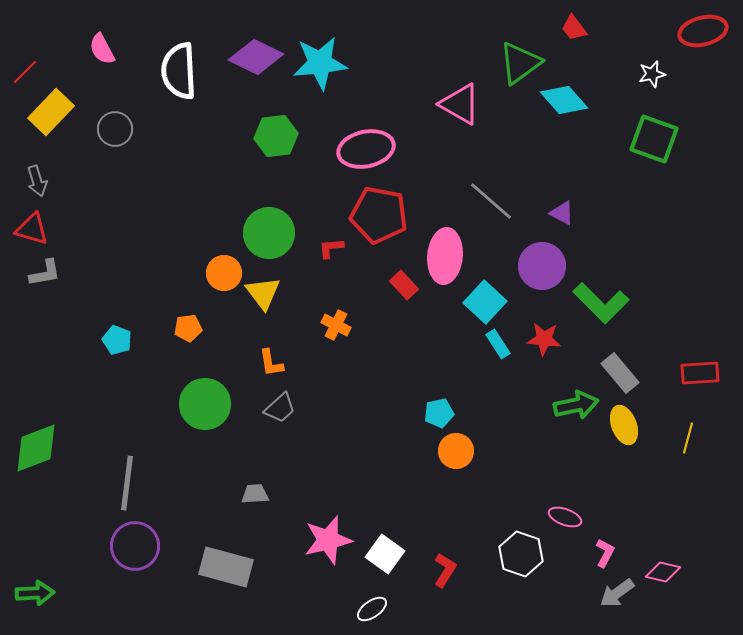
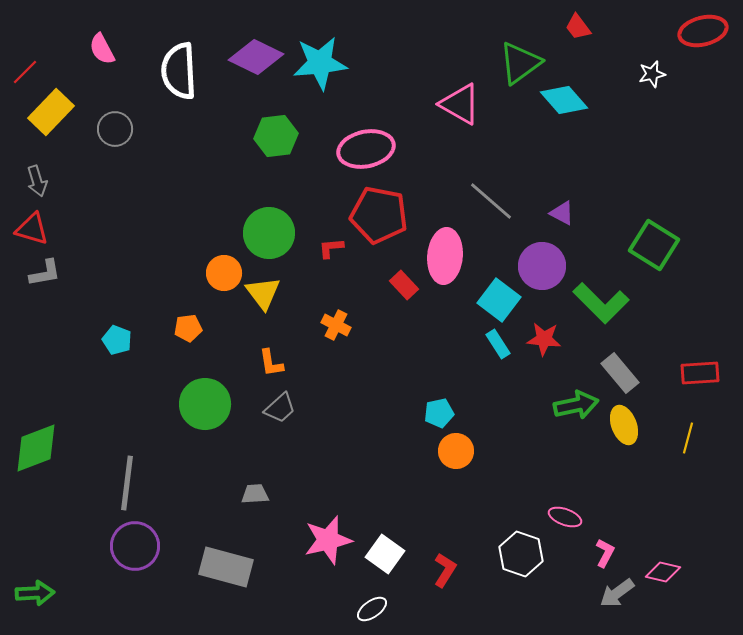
red trapezoid at (574, 28): moved 4 px right, 1 px up
green square at (654, 139): moved 106 px down; rotated 12 degrees clockwise
cyan square at (485, 302): moved 14 px right, 2 px up; rotated 6 degrees counterclockwise
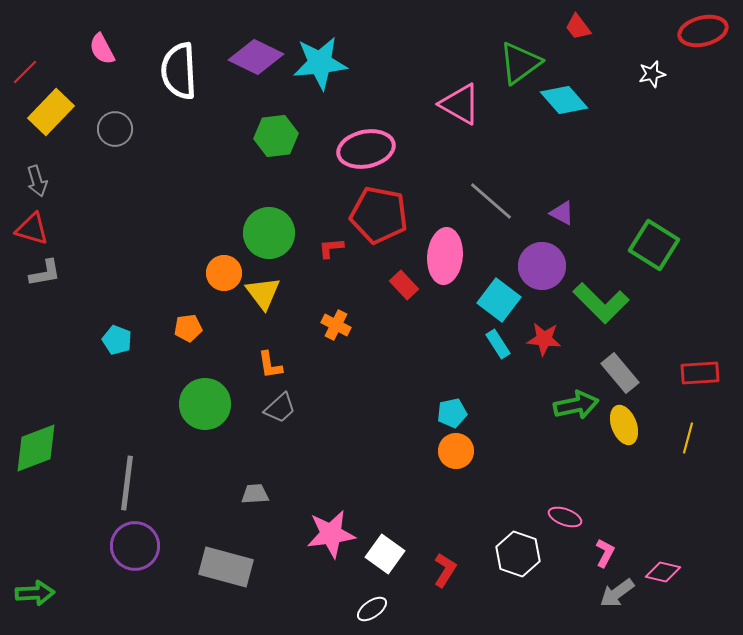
orange L-shape at (271, 363): moved 1 px left, 2 px down
cyan pentagon at (439, 413): moved 13 px right
pink star at (328, 540): moved 3 px right, 6 px up; rotated 6 degrees clockwise
white hexagon at (521, 554): moved 3 px left
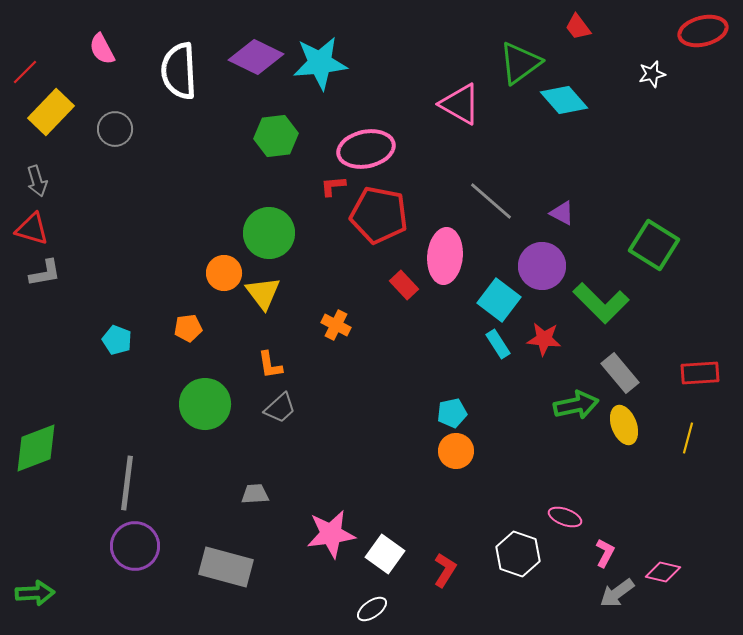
red L-shape at (331, 248): moved 2 px right, 62 px up
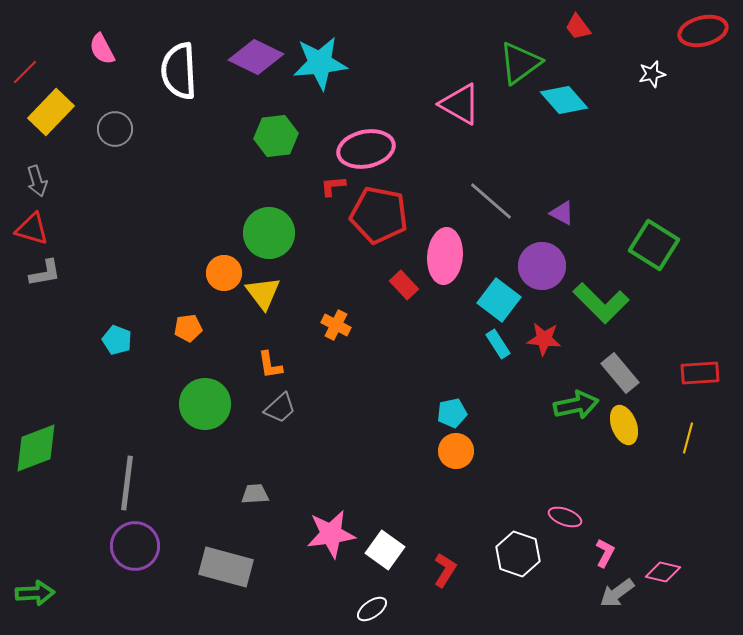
white square at (385, 554): moved 4 px up
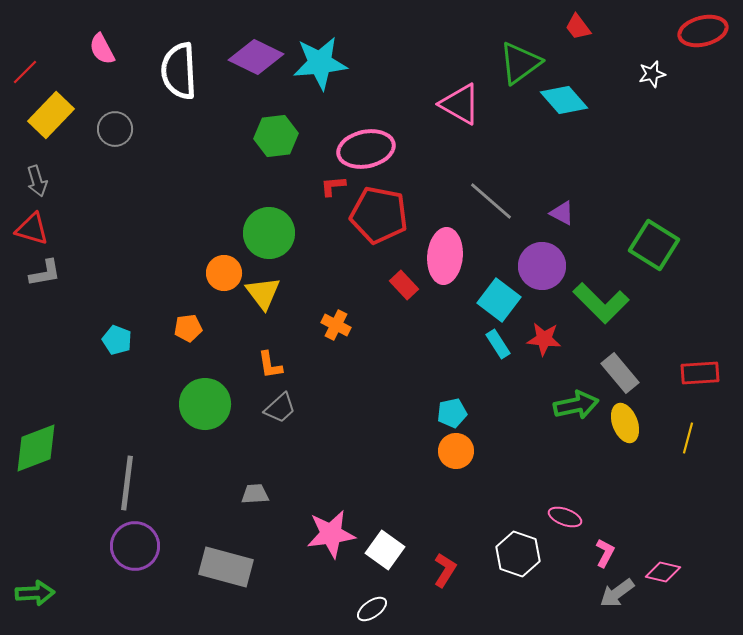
yellow rectangle at (51, 112): moved 3 px down
yellow ellipse at (624, 425): moved 1 px right, 2 px up
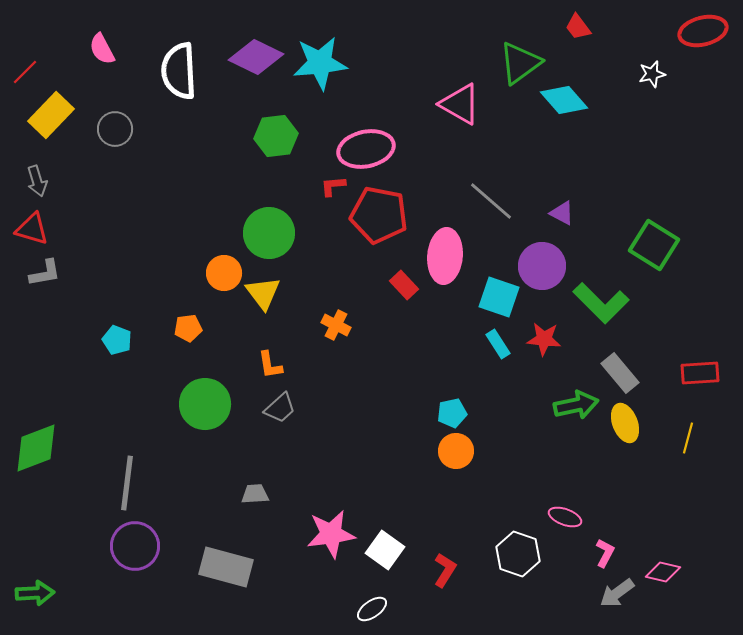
cyan square at (499, 300): moved 3 px up; rotated 18 degrees counterclockwise
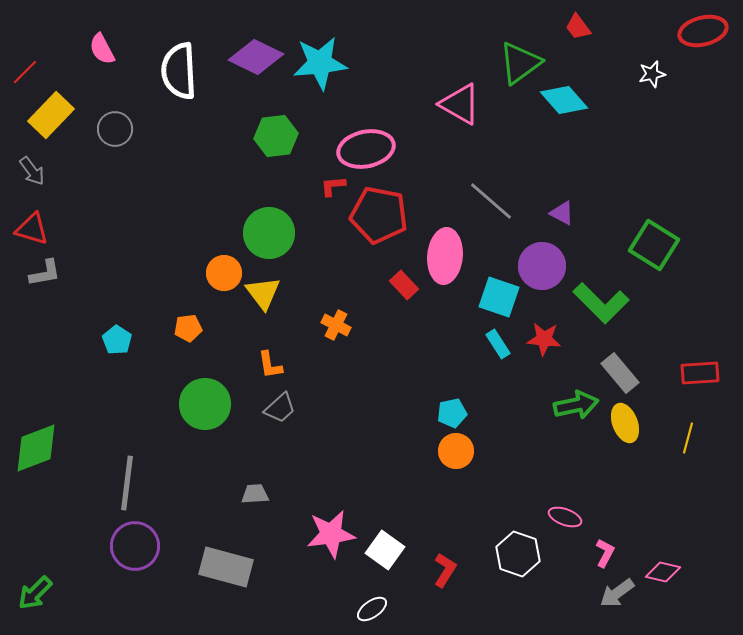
gray arrow at (37, 181): moved 5 px left, 10 px up; rotated 20 degrees counterclockwise
cyan pentagon at (117, 340): rotated 12 degrees clockwise
green arrow at (35, 593): rotated 138 degrees clockwise
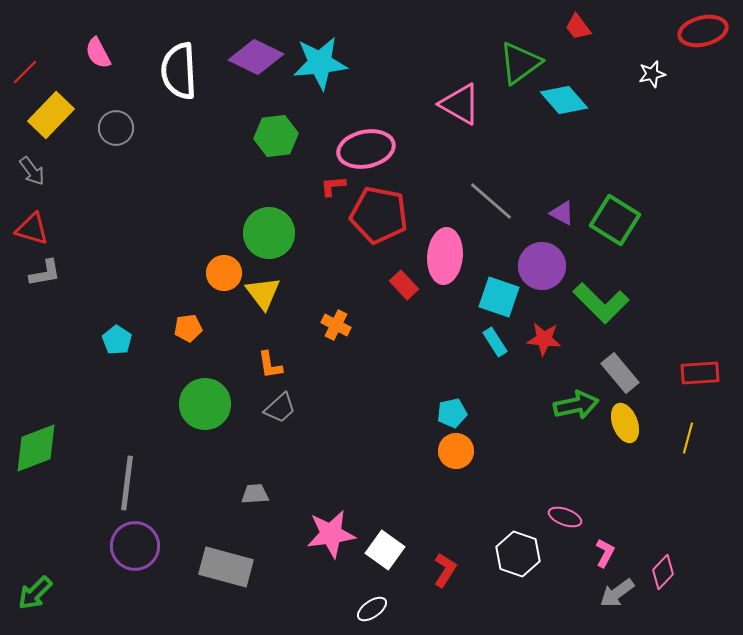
pink semicircle at (102, 49): moved 4 px left, 4 px down
gray circle at (115, 129): moved 1 px right, 1 px up
green square at (654, 245): moved 39 px left, 25 px up
cyan rectangle at (498, 344): moved 3 px left, 2 px up
pink diamond at (663, 572): rotated 60 degrees counterclockwise
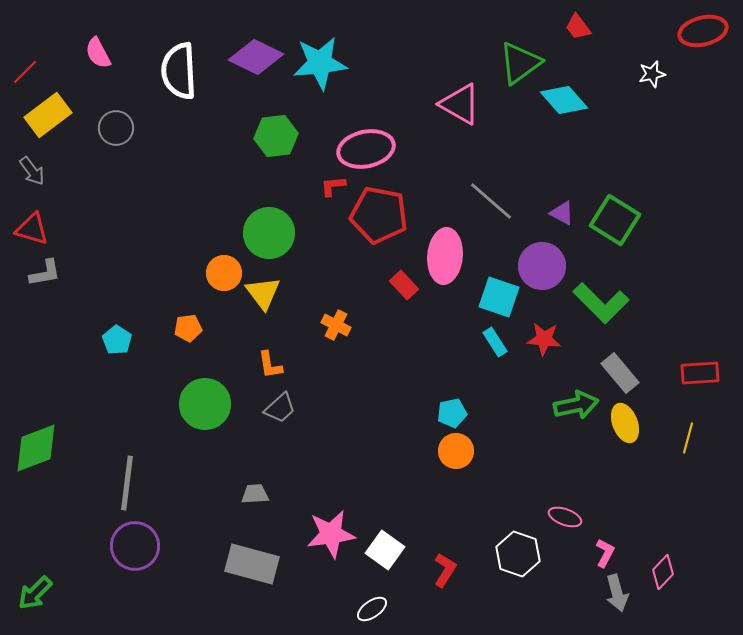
yellow rectangle at (51, 115): moved 3 px left; rotated 9 degrees clockwise
gray rectangle at (226, 567): moved 26 px right, 3 px up
gray arrow at (617, 593): rotated 69 degrees counterclockwise
